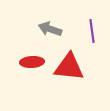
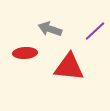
purple line: moved 3 px right; rotated 55 degrees clockwise
red ellipse: moved 7 px left, 9 px up
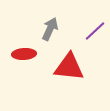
gray arrow: rotated 95 degrees clockwise
red ellipse: moved 1 px left, 1 px down
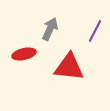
purple line: rotated 20 degrees counterclockwise
red ellipse: rotated 10 degrees counterclockwise
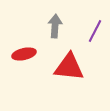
gray arrow: moved 5 px right, 3 px up; rotated 20 degrees counterclockwise
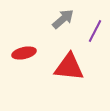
gray arrow: moved 8 px right, 7 px up; rotated 45 degrees clockwise
red ellipse: moved 1 px up
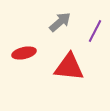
gray arrow: moved 3 px left, 3 px down
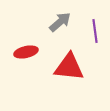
purple line: rotated 35 degrees counterclockwise
red ellipse: moved 2 px right, 1 px up
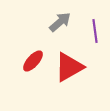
red ellipse: moved 7 px right, 9 px down; rotated 35 degrees counterclockwise
red triangle: rotated 36 degrees counterclockwise
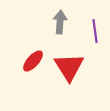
gray arrow: rotated 45 degrees counterclockwise
red triangle: rotated 32 degrees counterclockwise
